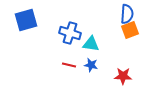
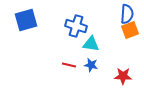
blue cross: moved 6 px right, 7 px up
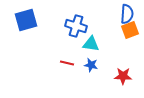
red line: moved 2 px left, 2 px up
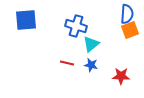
blue square: rotated 10 degrees clockwise
cyan triangle: rotated 48 degrees counterclockwise
red star: moved 2 px left
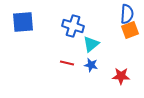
blue square: moved 3 px left, 2 px down
blue cross: moved 3 px left
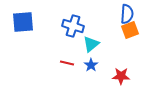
blue star: rotated 24 degrees clockwise
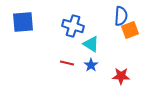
blue semicircle: moved 6 px left, 2 px down
cyan triangle: rotated 48 degrees counterclockwise
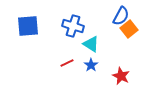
blue semicircle: rotated 24 degrees clockwise
blue square: moved 5 px right, 4 px down
orange square: moved 1 px left, 1 px up; rotated 18 degrees counterclockwise
red line: rotated 40 degrees counterclockwise
red star: rotated 24 degrees clockwise
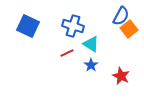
blue square: rotated 30 degrees clockwise
red line: moved 10 px up
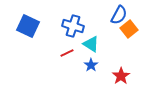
blue semicircle: moved 2 px left, 1 px up
red star: rotated 12 degrees clockwise
